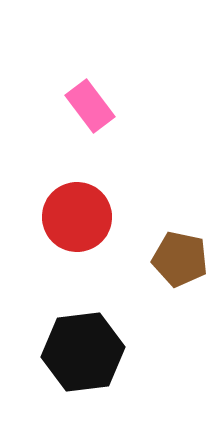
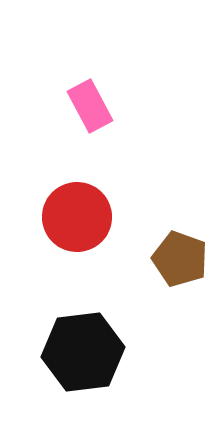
pink rectangle: rotated 9 degrees clockwise
brown pentagon: rotated 8 degrees clockwise
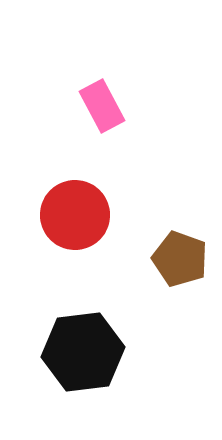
pink rectangle: moved 12 px right
red circle: moved 2 px left, 2 px up
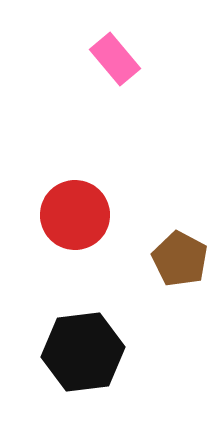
pink rectangle: moved 13 px right, 47 px up; rotated 12 degrees counterclockwise
brown pentagon: rotated 8 degrees clockwise
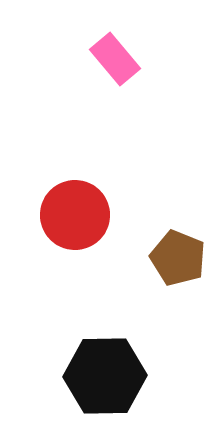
brown pentagon: moved 2 px left, 1 px up; rotated 6 degrees counterclockwise
black hexagon: moved 22 px right, 24 px down; rotated 6 degrees clockwise
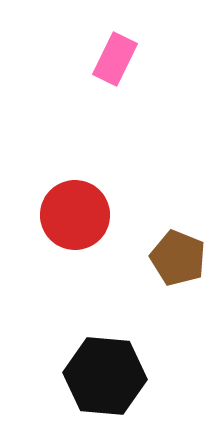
pink rectangle: rotated 66 degrees clockwise
black hexagon: rotated 6 degrees clockwise
